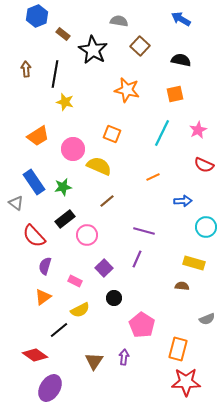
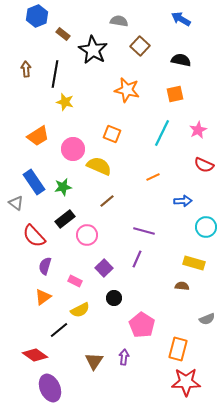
purple ellipse at (50, 388): rotated 56 degrees counterclockwise
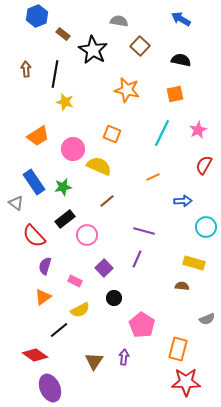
red semicircle at (204, 165): rotated 96 degrees clockwise
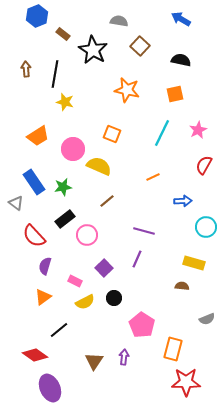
yellow semicircle at (80, 310): moved 5 px right, 8 px up
orange rectangle at (178, 349): moved 5 px left
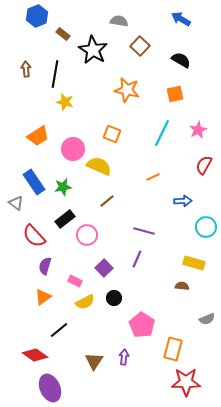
black semicircle at (181, 60): rotated 18 degrees clockwise
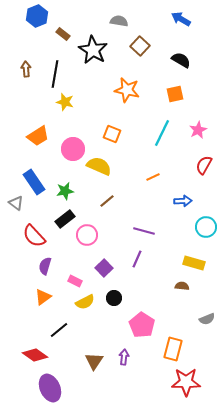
green star at (63, 187): moved 2 px right, 4 px down
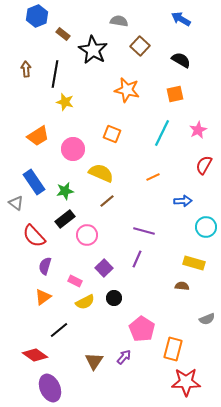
yellow semicircle at (99, 166): moved 2 px right, 7 px down
pink pentagon at (142, 325): moved 4 px down
purple arrow at (124, 357): rotated 35 degrees clockwise
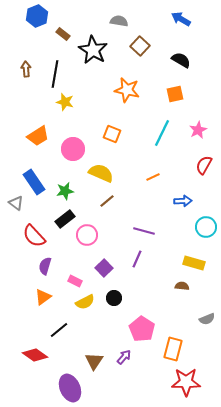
purple ellipse at (50, 388): moved 20 px right
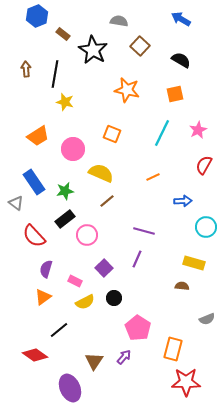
purple semicircle at (45, 266): moved 1 px right, 3 px down
pink pentagon at (142, 329): moved 4 px left, 1 px up
